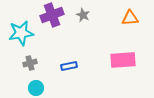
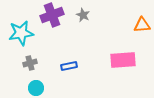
orange triangle: moved 12 px right, 7 px down
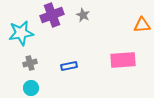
cyan circle: moved 5 px left
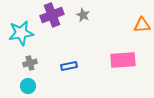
cyan circle: moved 3 px left, 2 px up
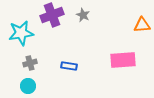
blue rectangle: rotated 21 degrees clockwise
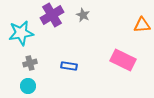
purple cross: rotated 10 degrees counterclockwise
pink rectangle: rotated 30 degrees clockwise
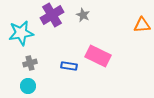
pink rectangle: moved 25 px left, 4 px up
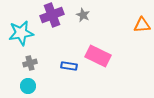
purple cross: rotated 10 degrees clockwise
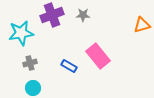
gray star: rotated 24 degrees counterclockwise
orange triangle: rotated 12 degrees counterclockwise
pink rectangle: rotated 25 degrees clockwise
blue rectangle: rotated 21 degrees clockwise
cyan circle: moved 5 px right, 2 px down
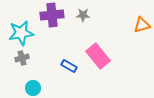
purple cross: rotated 15 degrees clockwise
gray cross: moved 8 px left, 5 px up
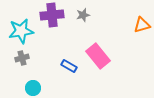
gray star: rotated 16 degrees counterclockwise
cyan star: moved 2 px up
